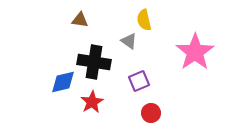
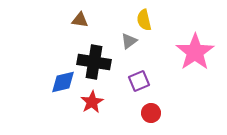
gray triangle: rotated 48 degrees clockwise
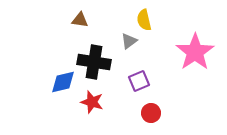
red star: rotated 25 degrees counterclockwise
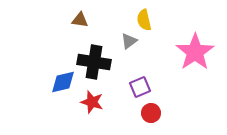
purple square: moved 1 px right, 6 px down
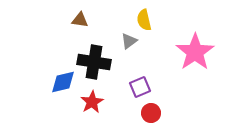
red star: rotated 25 degrees clockwise
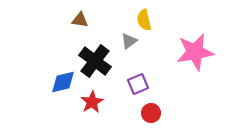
pink star: rotated 24 degrees clockwise
black cross: moved 1 px right, 1 px up; rotated 28 degrees clockwise
purple square: moved 2 px left, 3 px up
